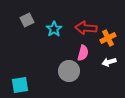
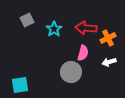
gray circle: moved 2 px right, 1 px down
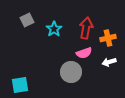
red arrow: rotated 95 degrees clockwise
orange cross: rotated 14 degrees clockwise
pink semicircle: moved 1 px right; rotated 56 degrees clockwise
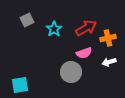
red arrow: rotated 50 degrees clockwise
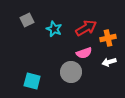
cyan star: rotated 14 degrees counterclockwise
cyan square: moved 12 px right, 4 px up; rotated 24 degrees clockwise
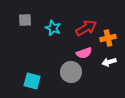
gray square: moved 2 px left; rotated 24 degrees clockwise
cyan star: moved 1 px left, 1 px up
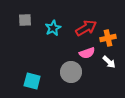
cyan star: rotated 21 degrees clockwise
pink semicircle: moved 3 px right
white arrow: rotated 120 degrees counterclockwise
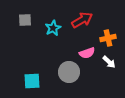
red arrow: moved 4 px left, 8 px up
gray circle: moved 2 px left
cyan square: rotated 18 degrees counterclockwise
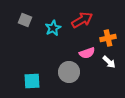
gray square: rotated 24 degrees clockwise
